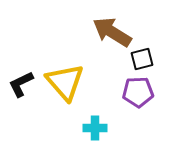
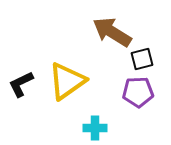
yellow triangle: moved 2 px right, 1 px up; rotated 36 degrees clockwise
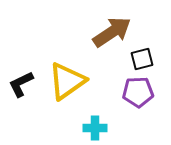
brown arrow: rotated 114 degrees clockwise
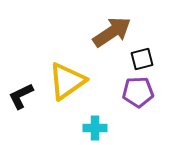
black L-shape: moved 12 px down
